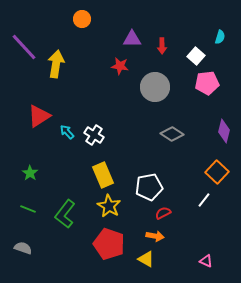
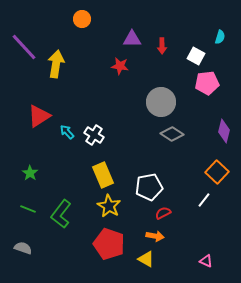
white square: rotated 12 degrees counterclockwise
gray circle: moved 6 px right, 15 px down
green L-shape: moved 4 px left
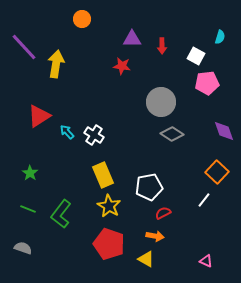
red star: moved 2 px right
purple diamond: rotated 35 degrees counterclockwise
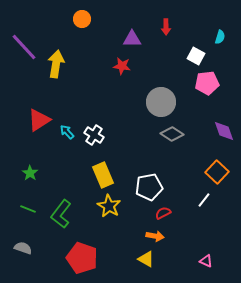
red arrow: moved 4 px right, 19 px up
red triangle: moved 4 px down
red pentagon: moved 27 px left, 14 px down
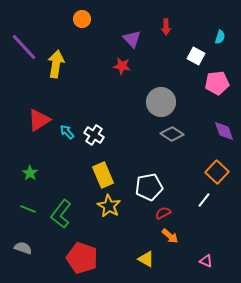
purple triangle: rotated 48 degrees clockwise
pink pentagon: moved 10 px right
orange arrow: moved 15 px right; rotated 30 degrees clockwise
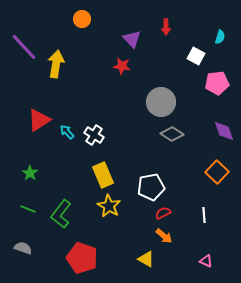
white pentagon: moved 2 px right
white line: moved 15 px down; rotated 42 degrees counterclockwise
orange arrow: moved 6 px left
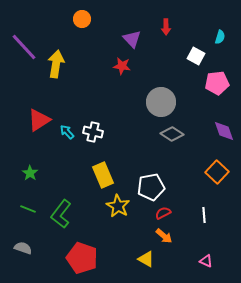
white cross: moved 1 px left, 3 px up; rotated 18 degrees counterclockwise
yellow star: moved 9 px right
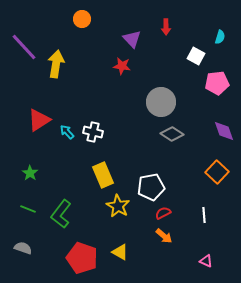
yellow triangle: moved 26 px left, 7 px up
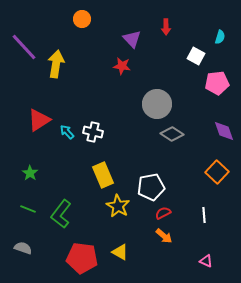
gray circle: moved 4 px left, 2 px down
red pentagon: rotated 12 degrees counterclockwise
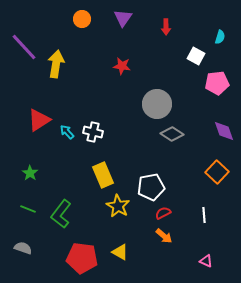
purple triangle: moved 9 px left, 21 px up; rotated 18 degrees clockwise
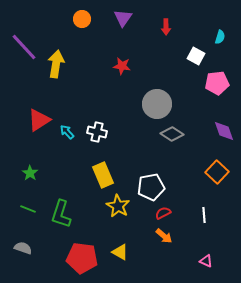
white cross: moved 4 px right
green L-shape: rotated 20 degrees counterclockwise
